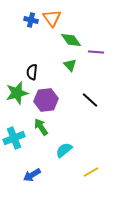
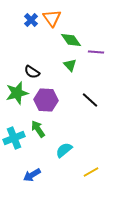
blue cross: rotated 32 degrees clockwise
black semicircle: rotated 63 degrees counterclockwise
purple hexagon: rotated 10 degrees clockwise
green arrow: moved 3 px left, 2 px down
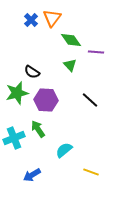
orange triangle: rotated 12 degrees clockwise
yellow line: rotated 49 degrees clockwise
